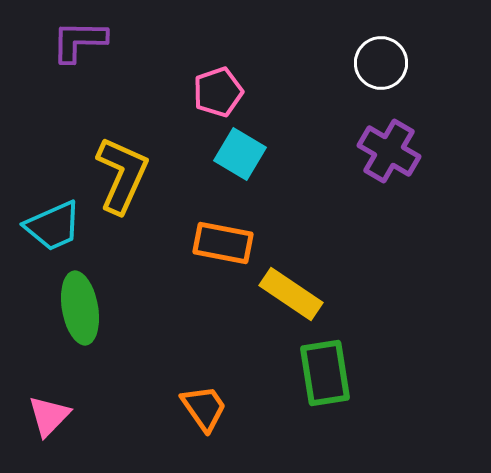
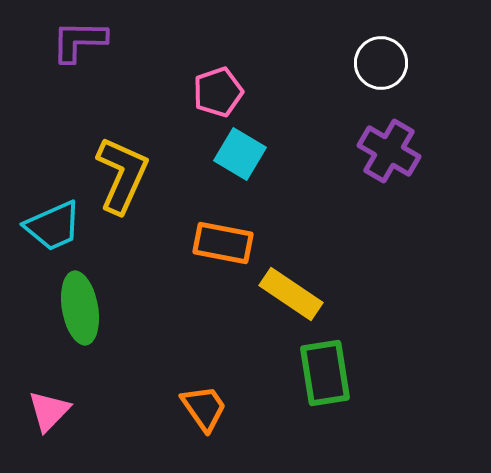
pink triangle: moved 5 px up
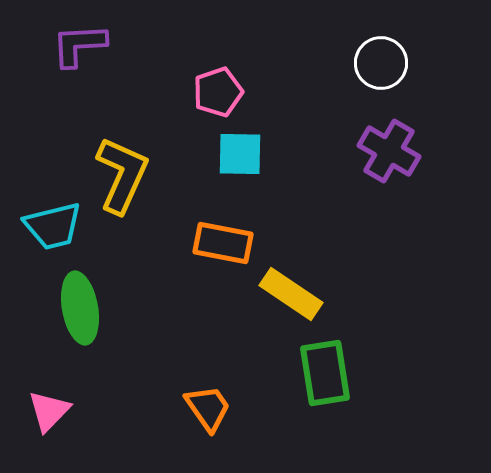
purple L-shape: moved 4 px down; rotated 4 degrees counterclockwise
cyan square: rotated 30 degrees counterclockwise
cyan trapezoid: rotated 10 degrees clockwise
orange trapezoid: moved 4 px right
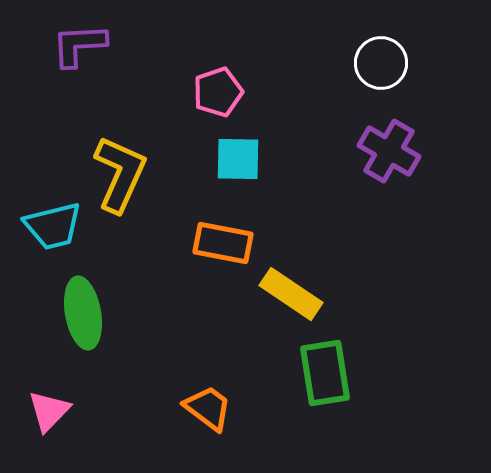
cyan square: moved 2 px left, 5 px down
yellow L-shape: moved 2 px left, 1 px up
green ellipse: moved 3 px right, 5 px down
orange trapezoid: rotated 18 degrees counterclockwise
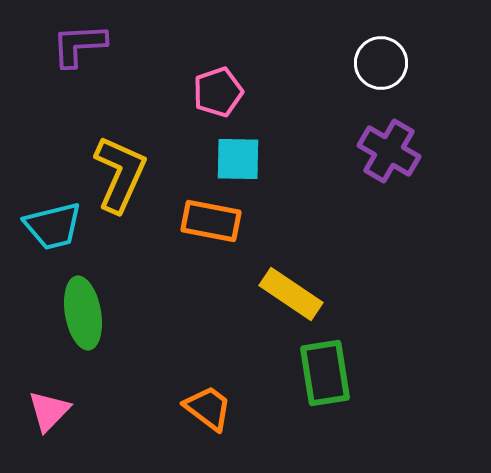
orange rectangle: moved 12 px left, 22 px up
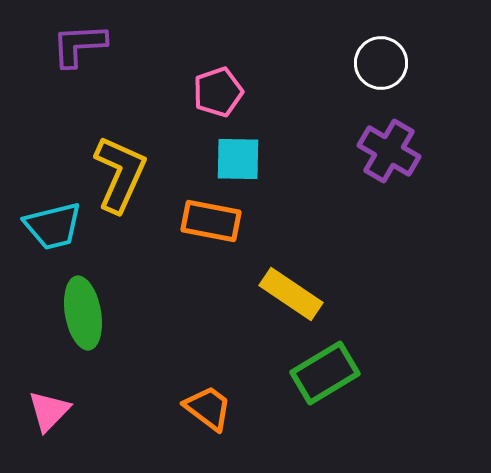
green rectangle: rotated 68 degrees clockwise
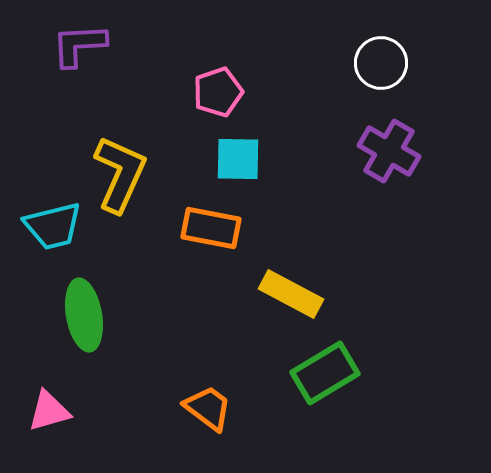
orange rectangle: moved 7 px down
yellow rectangle: rotated 6 degrees counterclockwise
green ellipse: moved 1 px right, 2 px down
pink triangle: rotated 30 degrees clockwise
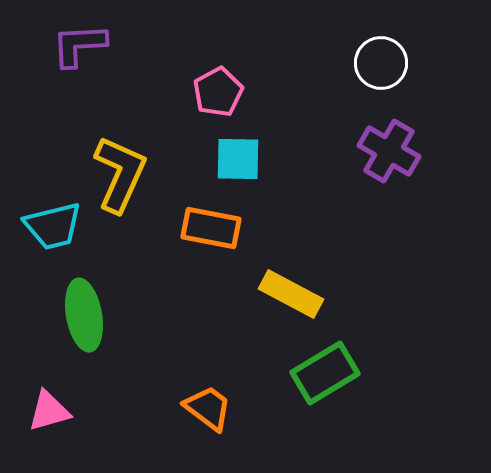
pink pentagon: rotated 9 degrees counterclockwise
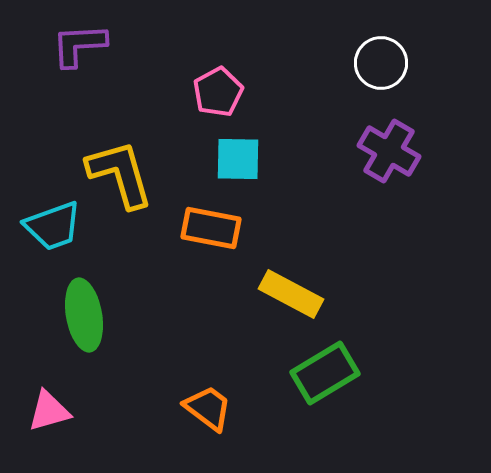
yellow L-shape: rotated 40 degrees counterclockwise
cyan trapezoid: rotated 6 degrees counterclockwise
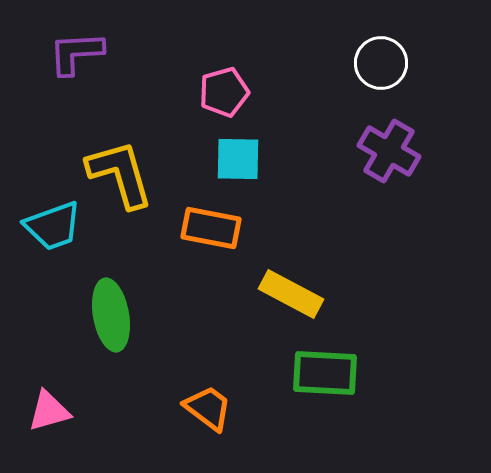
purple L-shape: moved 3 px left, 8 px down
pink pentagon: moved 6 px right; rotated 12 degrees clockwise
green ellipse: moved 27 px right
green rectangle: rotated 34 degrees clockwise
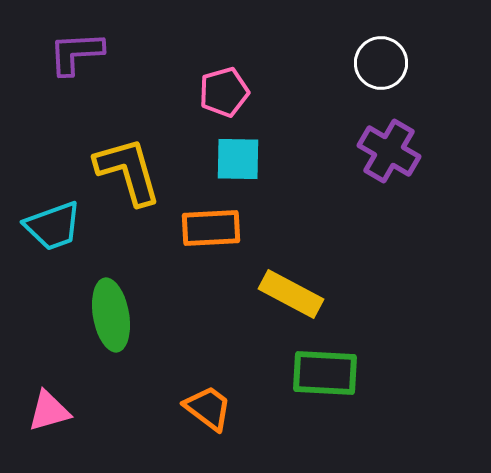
yellow L-shape: moved 8 px right, 3 px up
orange rectangle: rotated 14 degrees counterclockwise
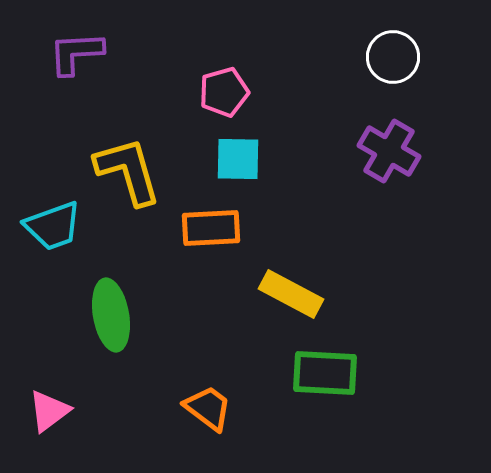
white circle: moved 12 px right, 6 px up
pink triangle: rotated 21 degrees counterclockwise
